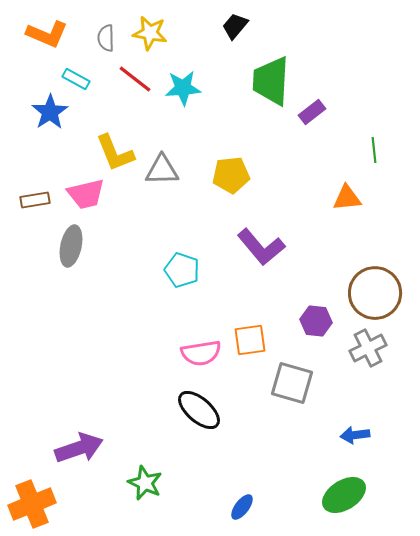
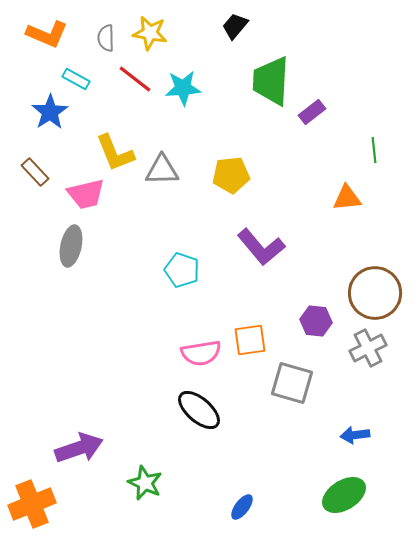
brown rectangle: moved 28 px up; rotated 56 degrees clockwise
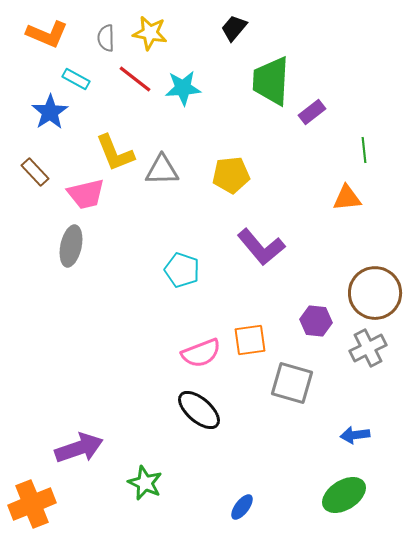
black trapezoid: moved 1 px left, 2 px down
green line: moved 10 px left
pink semicircle: rotated 12 degrees counterclockwise
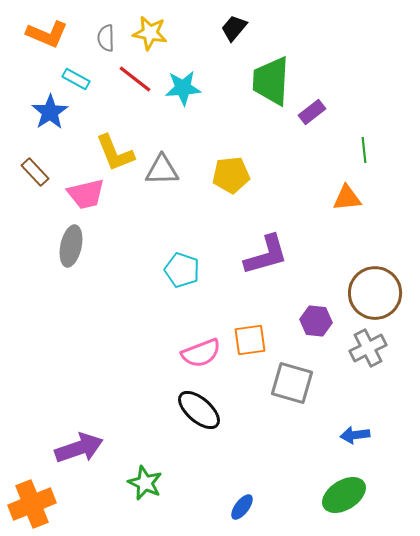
purple L-shape: moved 5 px right, 8 px down; rotated 66 degrees counterclockwise
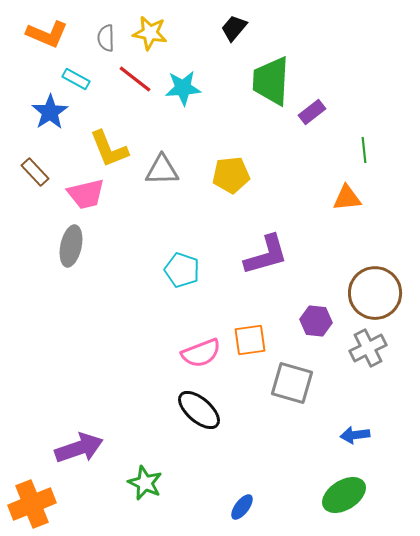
yellow L-shape: moved 6 px left, 4 px up
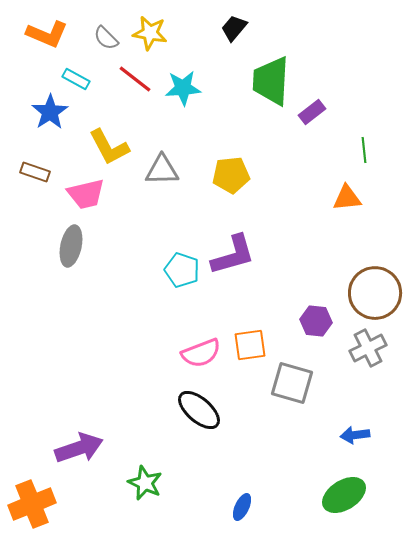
gray semicircle: rotated 44 degrees counterclockwise
yellow L-shape: moved 2 px up; rotated 6 degrees counterclockwise
brown rectangle: rotated 28 degrees counterclockwise
purple L-shape: moved 33 px left
orange square: moved 5 px down
blue ellipse: rotated 12 degrees counterclockwise
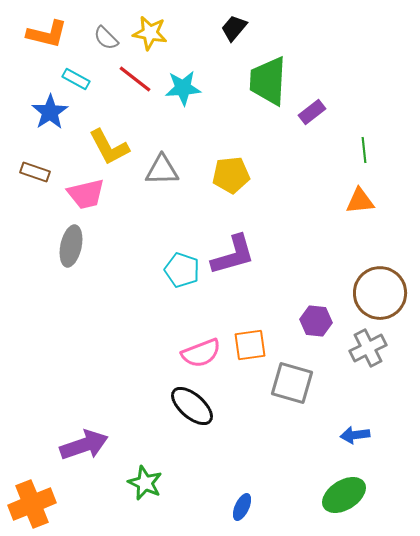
orange L-shape: rotated 9 degrees counterclockwise
green trapezoid: moved 3 px left
orange triangle: moved 13 px right, 3 px down
brown circle: moved 5 px right
black ellipse: moved 7 px left, 4 px up
purple arrow: moved 5 px right, 3 px up
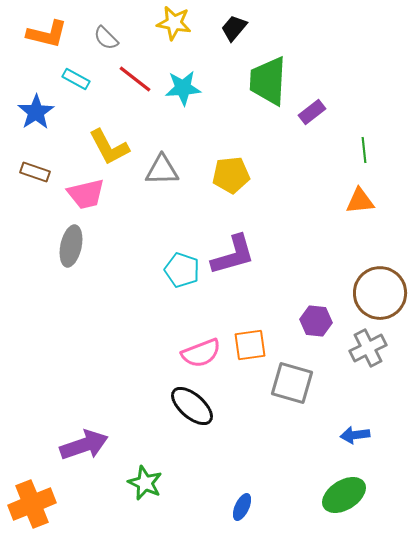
yellow star: moved 24 px right, 10 px up
blue star: moved 14 px left
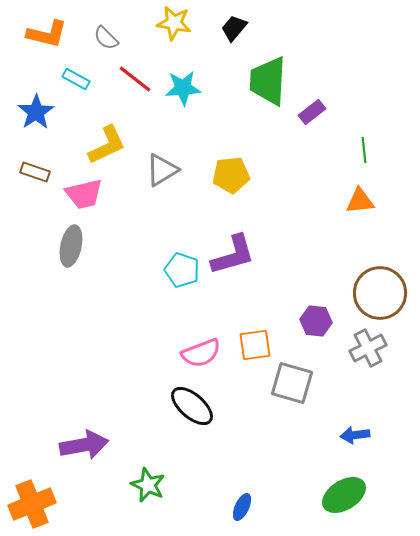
yellow L-shape: moved 2 px left, 2 px up; rotated 87 degrees counterclockwise
gray triangle: rotated 30 degrees counterclockwise
pink trapezoid: moved 2 px left
orange square: moved 5 px right
purple arrow: rotated 9 degrees clockwise
green star: moved 3 px right, 2 px down
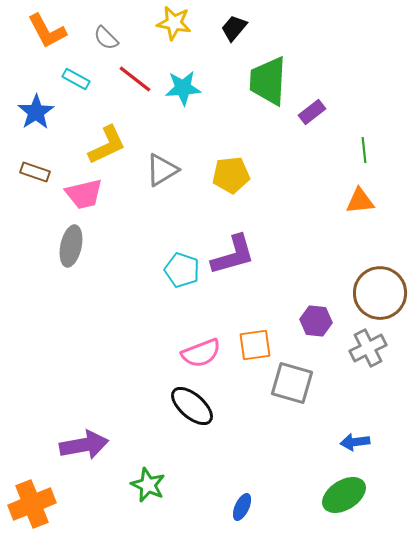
orange L-shape: moved 3 px up; rotated 48 degrees clockwise
blue arrow: moved 7 px down
